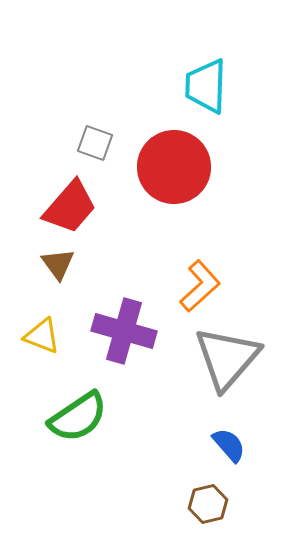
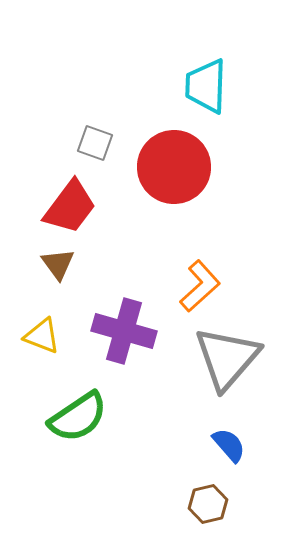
red trapezoid: rotated 4 degrees counterclockwise
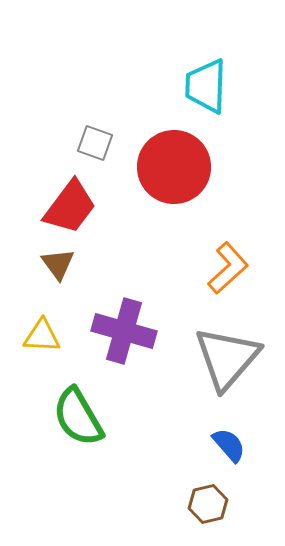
orange L-shape: moved 28 px right, 18 px up
yellow triangle: rotated 18 degrees counterclockwise
green semicircle: rotated 94 degrees clockwise
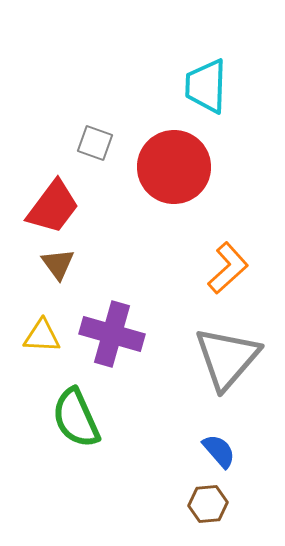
red trapezoid: moved 17 px left
purple cross: moved 12 px left, 3 px down
green semicircle: moved 2 px left, 1 px down; rotated 6 degrees clockwise
blue semicircle: moved 10 px left, 6 px down
brown hexagon: rotated 9 degrees clockwise
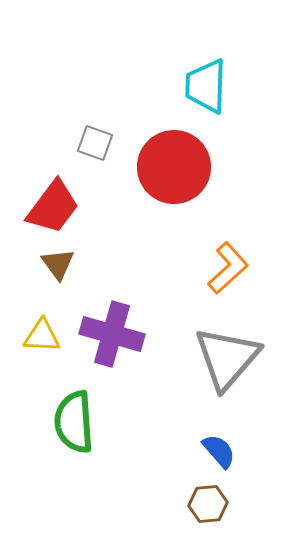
green semicircle: moved 2 px left, 4 px down; rotated 20 degrees clockwise
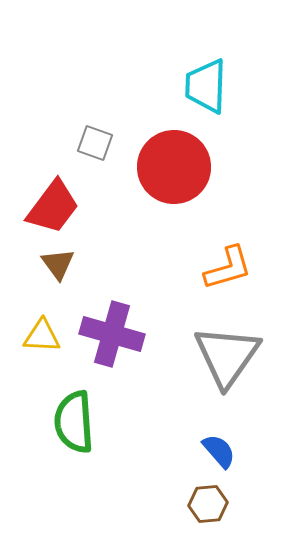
orange L-shape: rotated 26 degrees clockwise
gray triangle: moved 2 px up; rotated 6 degrees counterclockwise
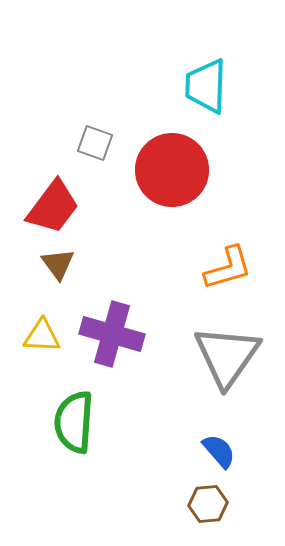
red circle: moved 2 px left, 3 px down
green semicircle: rotated 8 degrees clockwise
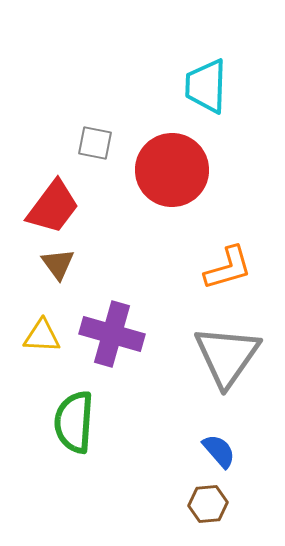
gray square: rotated 9 degrees counterclockwise
